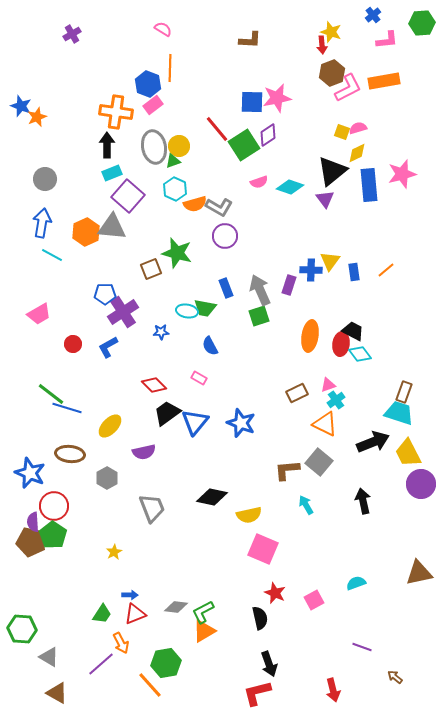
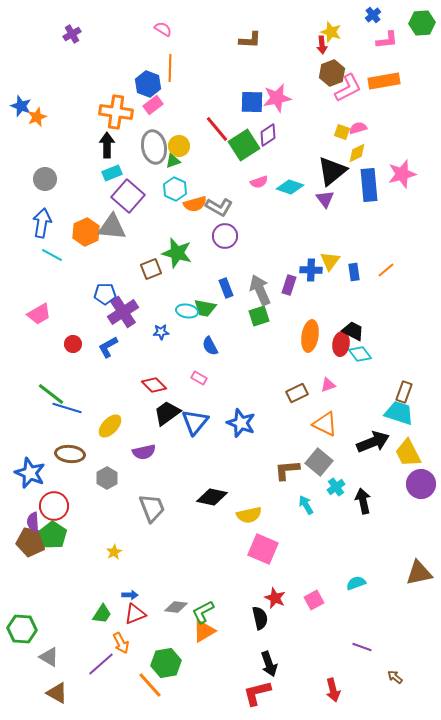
cyan cross at (336, 400): moved 87 px down
red star at (275, 593): moved 5 px down
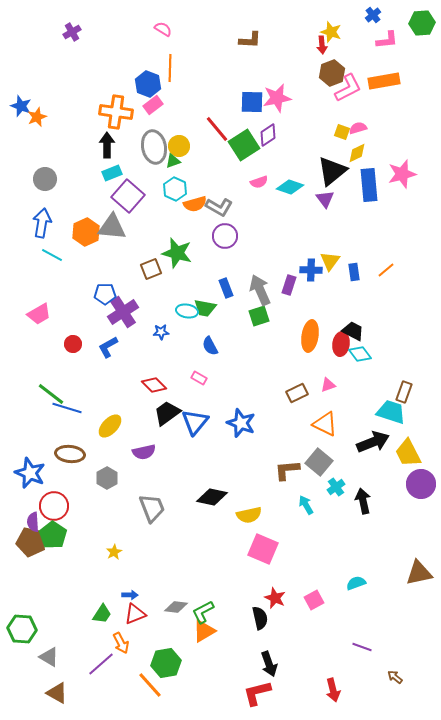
purple cross at (72, 34): moved 2 px up
cyan trapezoid at (399, 413): moved 8 px left, 1 px up
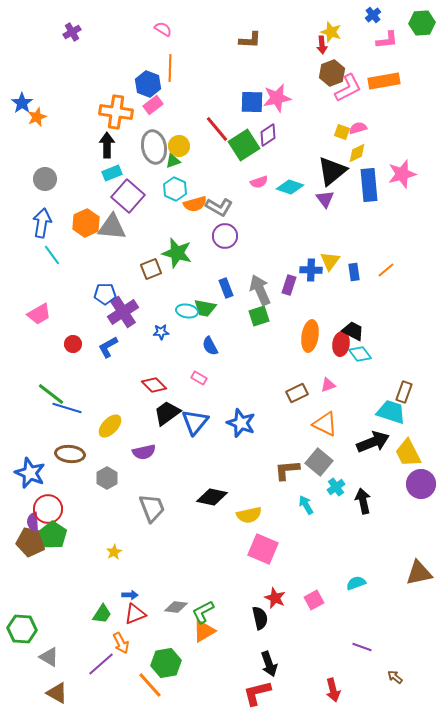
blue star at (21, 106): moved 1 px right, 3 px up; rotated 15 degrees clockwise
orange hexagon at (86, 232): moved 9 px up
cyan line at (52, 255): rotated 25 degrees clockwise
red circle at (54, 506): moved 6 px left, 3 px down
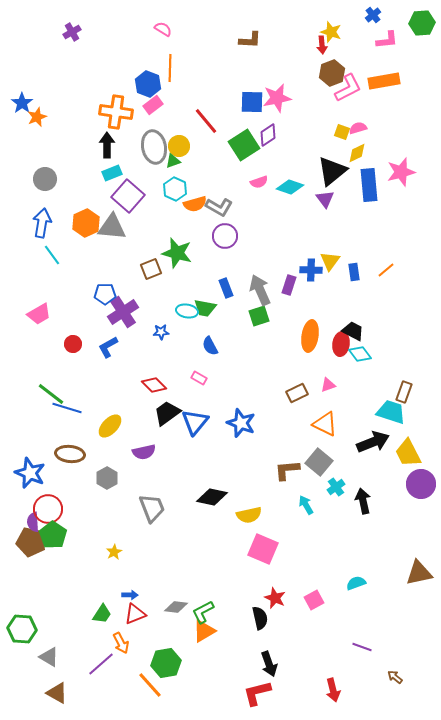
red line at (217, 129): moved 11 px left, 8 px up
pink star at (402, 174): moved 1 px left, 2 px up
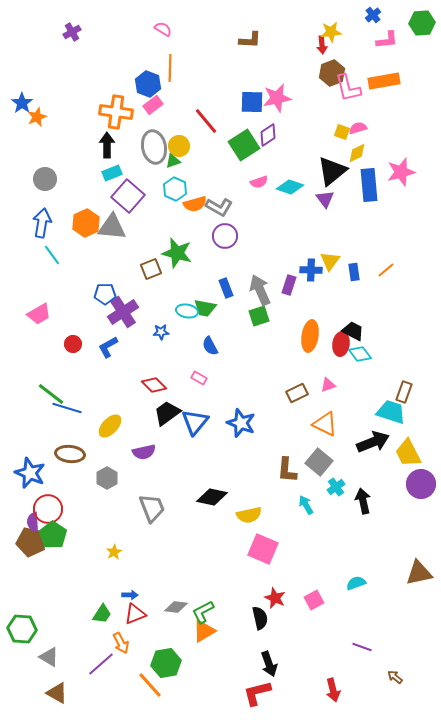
yellow star at (331, 32): rotated 25 degrees counterclockwise
pink L-shape at (348, 88): rotated 104 degrees clockwise
brown L-shape at (287, 470): rotated 80 degrees counterclockwise
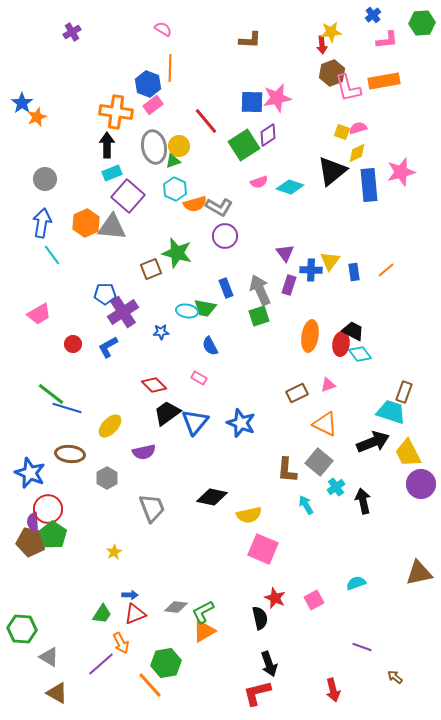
purple triangle at (325, 199): moved 40 px left, 54 px down
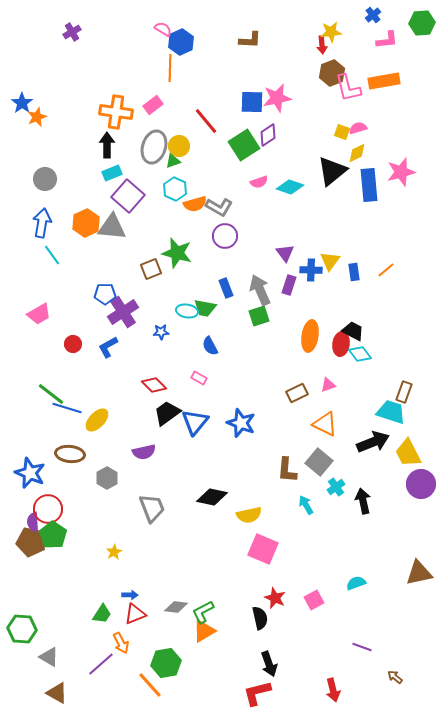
blue hexagon at (148, 84): moved 33 px right, 42 px up; rotated 15 degrees clockwise
gray ellipse at (154, 147): rotated 28 degrees clockwise
yellow ellipse at (110, 426): moved 13 px left, 6 px up
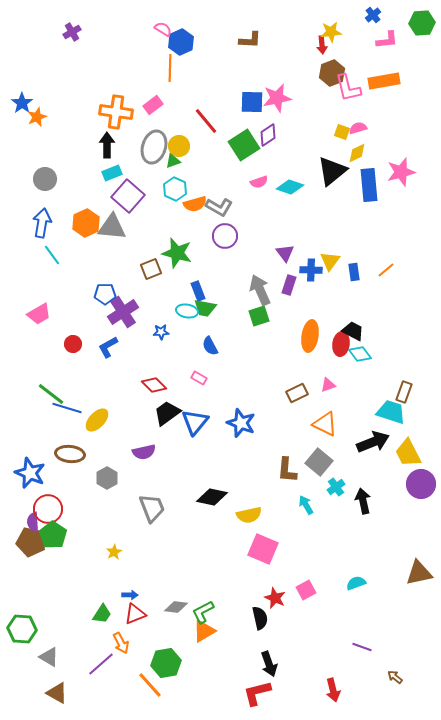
blue rectangle at (226, 288): moved 28 px left, 3 px down
pink square at (314, 600): moved 8 px left, 10 px up
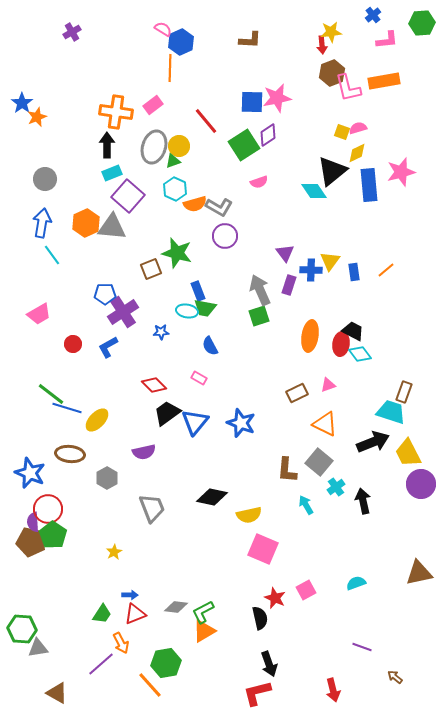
cyan diamond at (290, 187): moved 24 px right, 4 px down; rotated 36 degrees clockwise
gray triangle at (49, 657): moved 11 px left, 9 px up; rotated 40 degrees counterclockwise
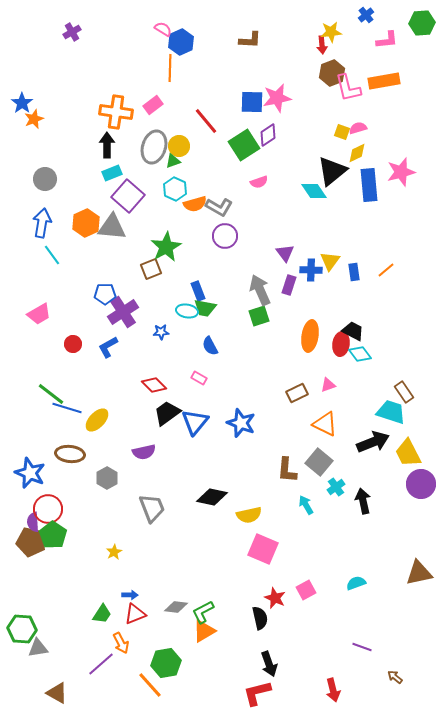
blue cross at (373, 15): moved 7 px left
orange star at (37, 117): moved 3 px left, 2 px down
green star at (177, 253): moved 11 px left, 6 px up; rotated 28 degrees clockwise
brown rectangle at (404, 392): rotated 55 degrees counterclockwise
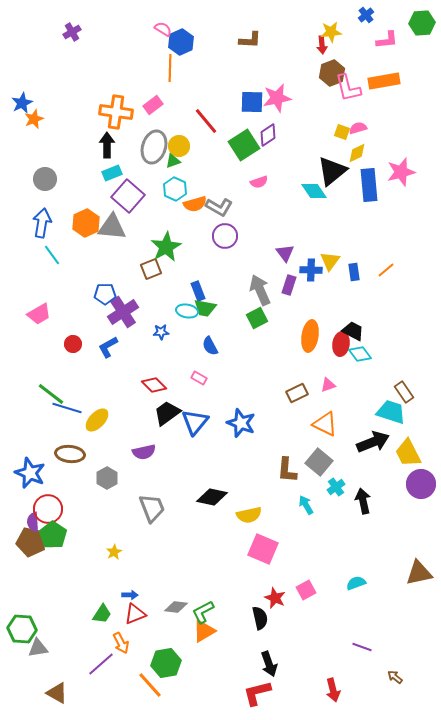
blue star at (22, 103): rotated 10 degrees clockwise
green square at (259, 316): moved 2 px left, 2 px down; rotated 10 degrees counterclockwise
